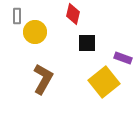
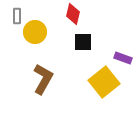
black square: moved 4 px left, 1 px up
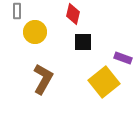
gray rectangle: moved 5 px up
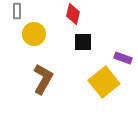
yellow circle: moved 1 px left, 2 px down
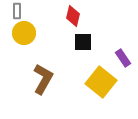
red diamond: moved 2 px down
yellow circle: moved 10 px left, 1 px up
purple rectangle: rotated 36 degrees clockwise
yellow square: moved 3 px left; rotated 12 degrees counterclockwise
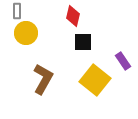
yellow circle: moved 2 px right
purple rectangle: moved 3 px down
yellow square: moved 6 px left, 2 px up
